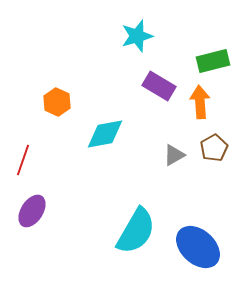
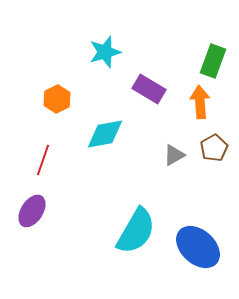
cyan star: moved 32 px left, 16 px down
green rectangle: rotated 56 degrees counterclockwise
purple rectangle: moved 10 px left, 3 px down
orange hexagon: moved 3 px up; rotated 8 degrees clockwise
red line: moved 20 px right
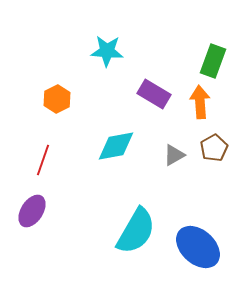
cyan star: moved 2 px right, 1 px up; rotated 20 degrees clockwise
purple rectangle: moved 5 px right, 5 px down
cyan diamond: moved 11 px right, 12 px down
